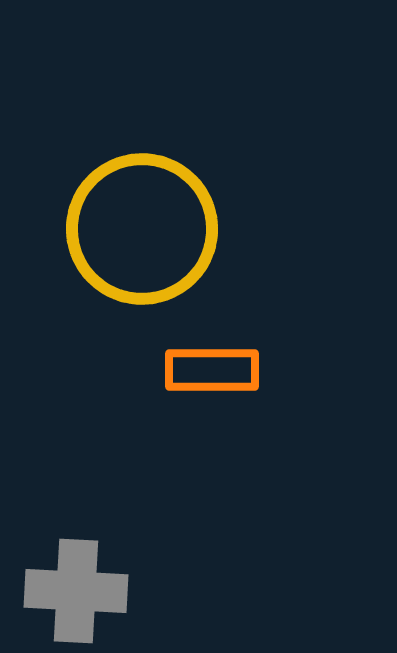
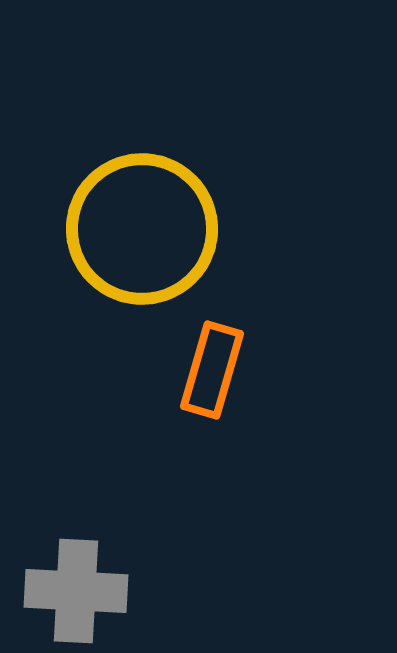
orange rectangle: rotated 74 degrees counterclockwise
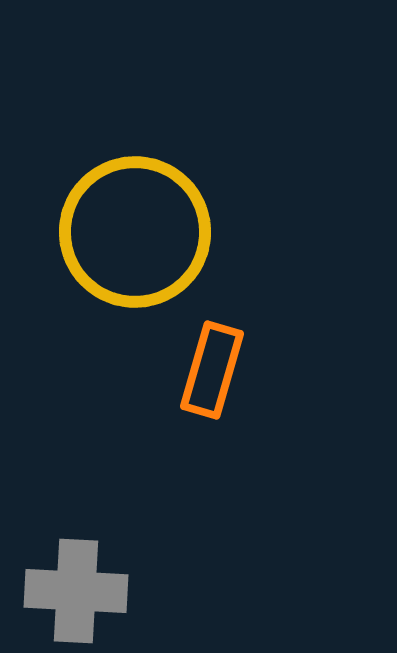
yellow circle: moved 7 px left, 3 px down
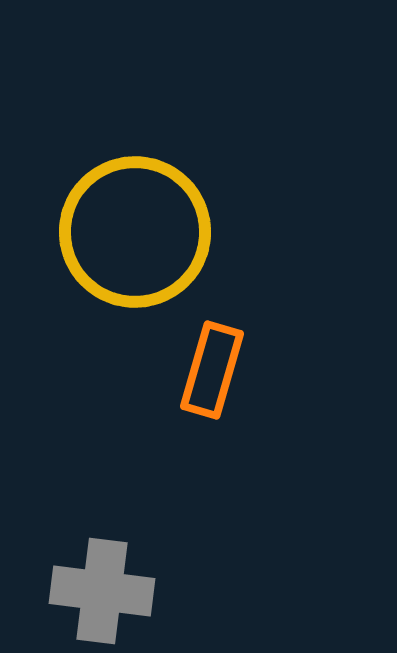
gray cross: moved 26 px right; rotated 4 degrees clockwise
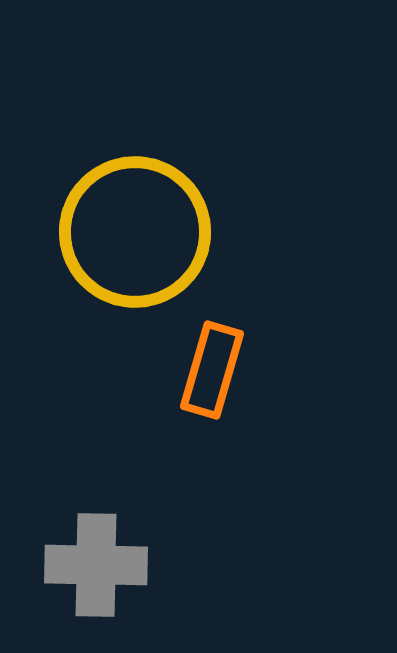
gray cross: moved 6 px left, 26 px up; rotated 6 degrees counterclockwise
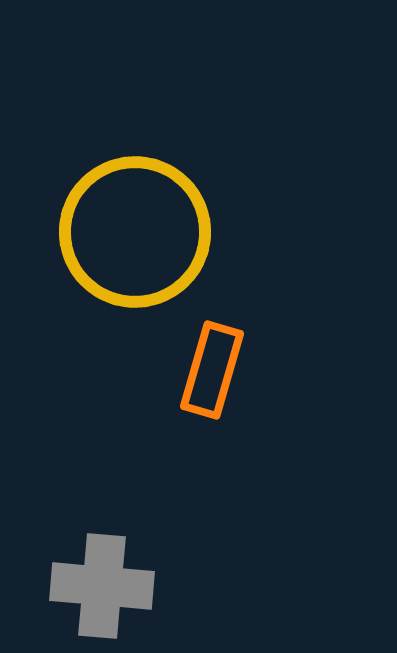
gray cross: moved 6 px right, 21 px down; rotated 4 degrees clockwise
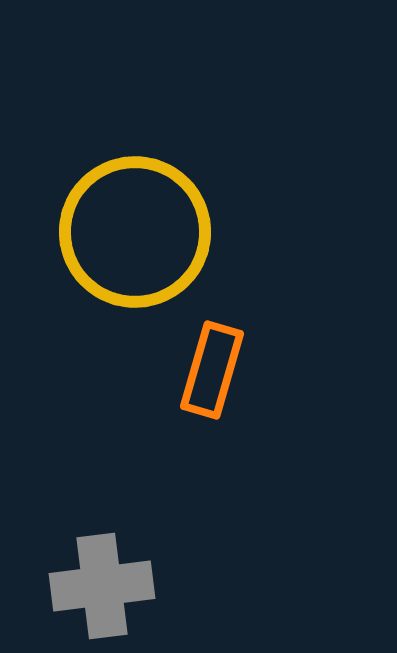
gray cross: rotated 12 degrees counterclockwise
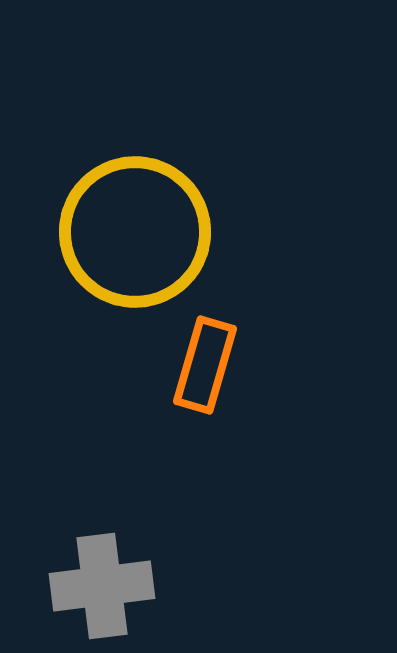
orange rectangle: moved 7 px left, 5 px up
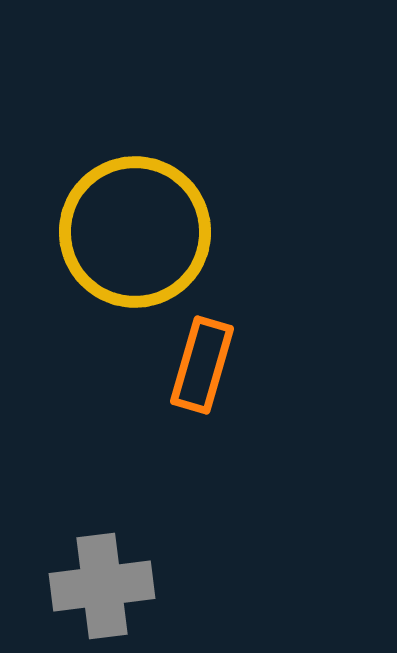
orange rectangle: moved 3 px left
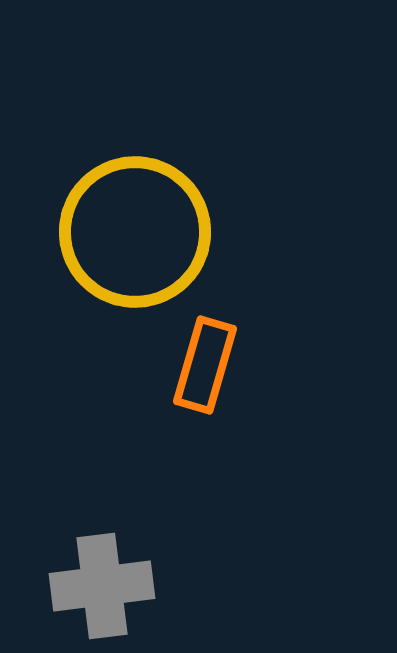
orange rectangle: moved 3 px right
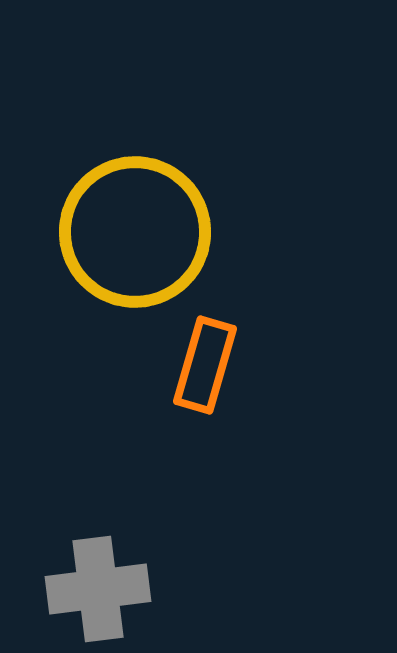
gray cross: moved 4 px left, 3 px down
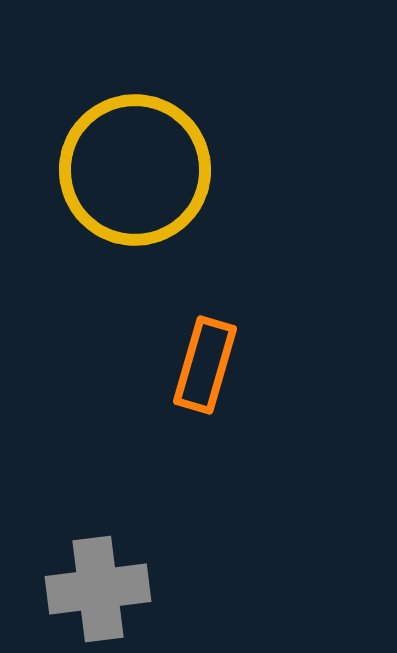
yellow circle: moved 62 px up
